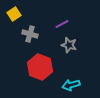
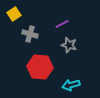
red hexagon: rotated 15 degrees counterclockwise
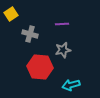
yellow square: moved 3 px left
purple line: rotated 24 degrees clockwise
gray star: moved 6 px left, 5 px down; rotated 28 degrees counterclockwise
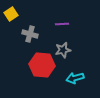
red hexagon: moved 2 px right, 2 px up
cyan arrow: moved 4 px right, 7 px up
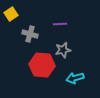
purple line: moved 2 px left
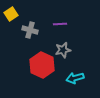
gray cross: moved 4 px up
red hexagon: rotated 20 degrees clockwise
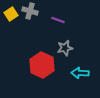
purple line: moved 2 px left, 4 px up; rotated 24 degrees clockwise
gray cross: moved 19 px up
gray star: moved 2 px right, 2 px up
cyan arrow: moved 5 px right, 5 px up; rotated 18 degrees clockwise
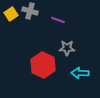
gray star: moved 2 px right; rotated 14 degrees clockwise
red hexagon: moved 1 px right
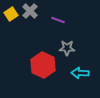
gray cross: rotated 28 degrees clockwise
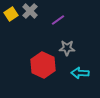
purple line: rotated 56 degrees counterclockwise
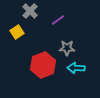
yellow square: moved 6 px right, 18 px down
red hexagon: rotated 15 degrees clockwise
cyan arrow: moved 4 px left, 5 px up
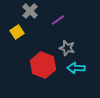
gray star: rotated 14 degrees clockwise
red hexagon: rotated 20 degrees counterclockwise
